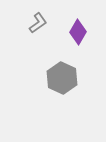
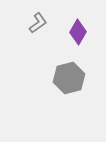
gray hexagon: moved 7 px right; rotated 20 degrees clockwise
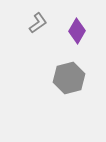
purple diamond: moved 1 px left, 1 px up
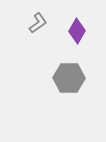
gray hexagon: rotated 16 degrees clockwise
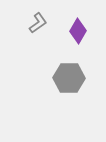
purple diamond: moved 1 px right
